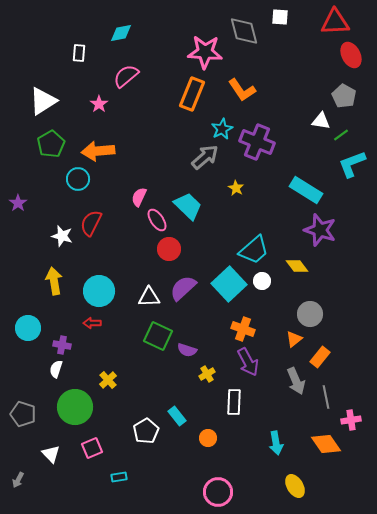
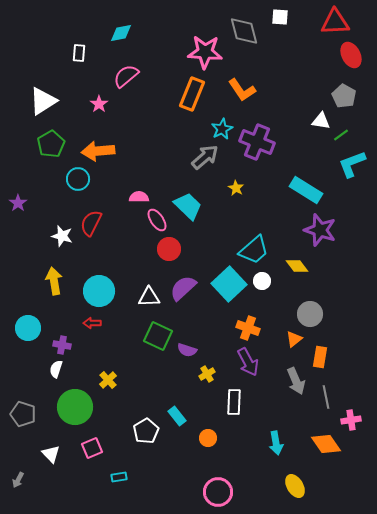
pink semicircle at (139, 197): rotated 66 degrees clockwise
orange cross at (243, 329): moved 5 px right, 1 px up
orange rectangle at (320, 357): rotated 30 degrees counterclockwise
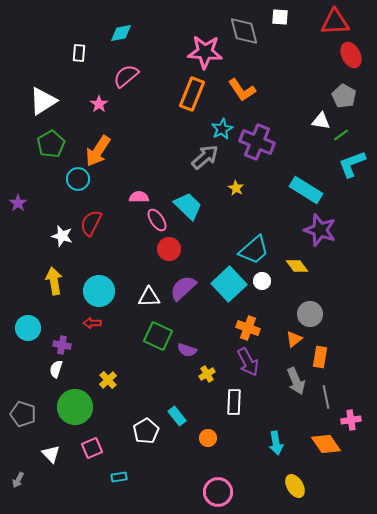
orange arrow at (98, 151): rotated 52 degrees counterclockwise
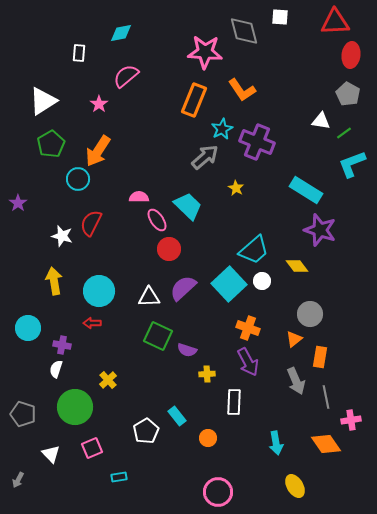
red ellipse at (351, 55): rotated 35 degrees clockwise
orange rectangle at (192, 94): moved 2 px right, 6 px down
gray pentagon at (344, 96): moved 4 px right, 2 px up
green line at (341, 135): moved 3 px right, 2 px up
yellow cross at (207, 374): rotated 28 degrees clockwise
